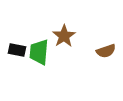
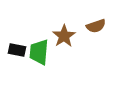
brown semicircle: moved 10 px left, 25 px up
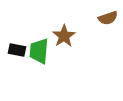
brown semicircle: moved 12 px right, 8 px up
green trapezoid: moved 1 px up
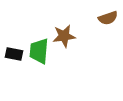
brown star: rotated 25 degrees clockwise
black rectangle: moved 3 px left, 4 px down
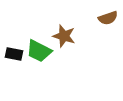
brown star: rotated 25 degrees clockwise
green trapezoid: rotated 68 degrees counterclockwise
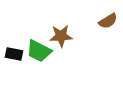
brown semicircle: moved 3 px down; rotated 12 degrees counterclockwise
brown star: moved 3 px left; rotated 20 degrees counterclockwise
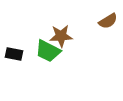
green trapezoid: moved 9 px right
